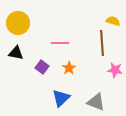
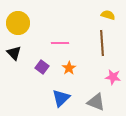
yellow semicircle: moved 5 px left, 6 px up
black triangle: moved 2 px left; rotated 35 degrees clockwise
pink star: moved 2 px left, 7 px down
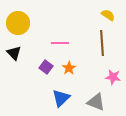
yellow semicircle: rotated 16 degrees clockwise
purple square: moved 4 px right
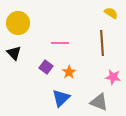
yellow semicircle: moved 3 px right, 2 px up
orange star: moved 4 px down
gray triangle: moved 3 px right
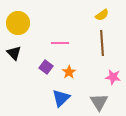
yellow semicircle: moved 9 px left, 2 px down; rotated 112 degrees clockwise
gray triangle: rotated 36 degrees clockwise
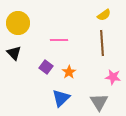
yellow semicircle: moved 2 px right
pink line: moved 1 px left, 3 px up
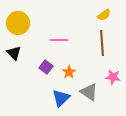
gray triangle: moved 10 px left, 10 px up; rotated 24 degrees counterclockwise
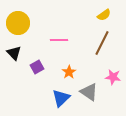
brown line: rotated 30 degrees clockwise
purple square: moved 9 px left; rotated 24 degrees clockwise
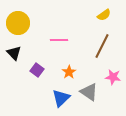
brown line: moved 3 px down
purple square: moved 3 px down; rotated 24 degrees counterclockwise
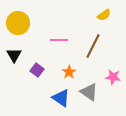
brown line: moved 9 px left
black triangle: moved 2 px down; rotated 14 degrees clockwise
blue triangle: rotated 42 degrees counterclockwise
